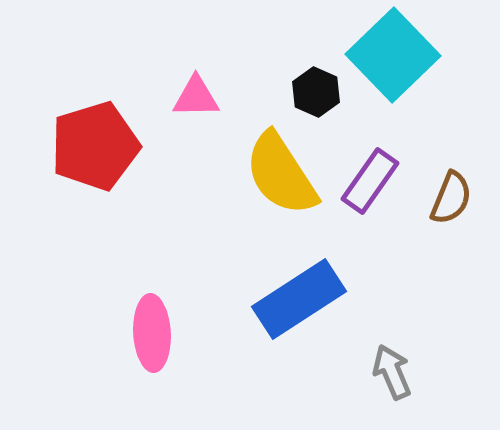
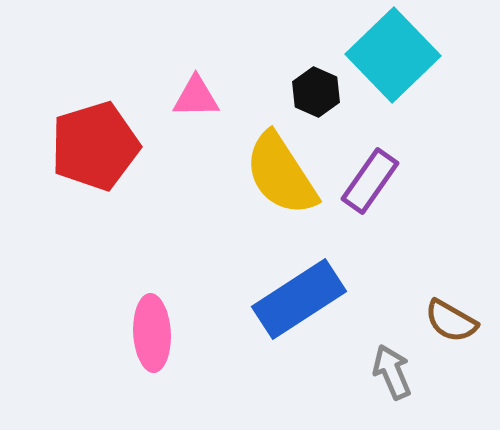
brown semicircle: moved 123 px down; rotated 98 degrees clockwise
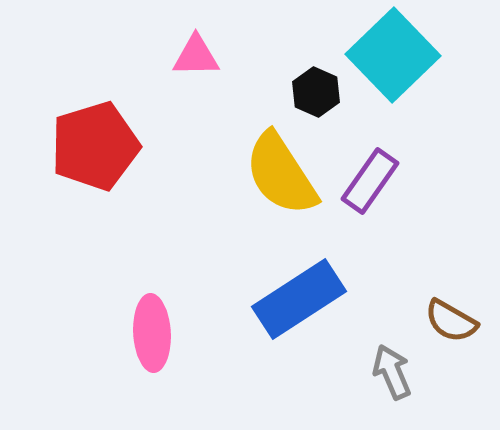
pink triangle: moved 41 px up
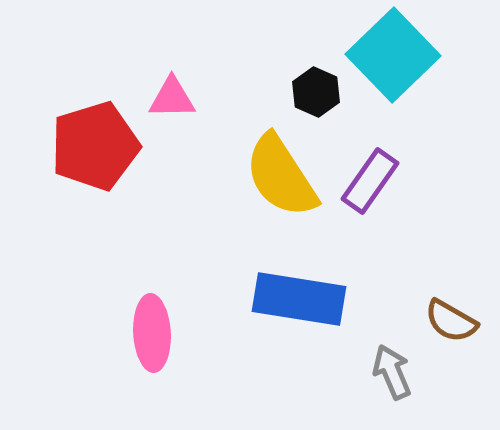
pink triangle: moved 24 px left, 42 px down
yellow semicircle: moved 2 px down
blue rectangle: rotated 42 degrees clockwise
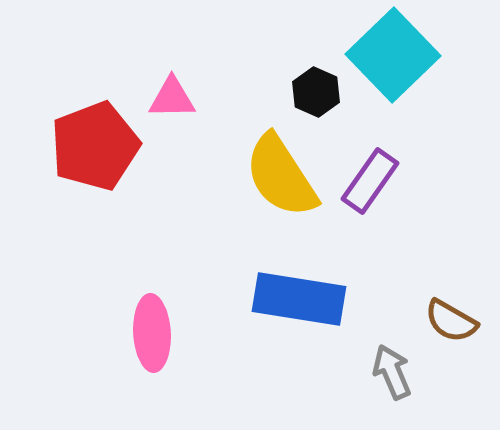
red pentagon: rotated 4 degrees counterclockwise
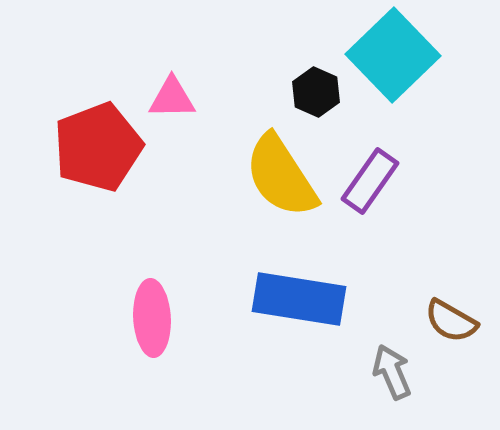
red pentagon: moved 3 px right, 1 px down
pink ellipse: moved 15 px up
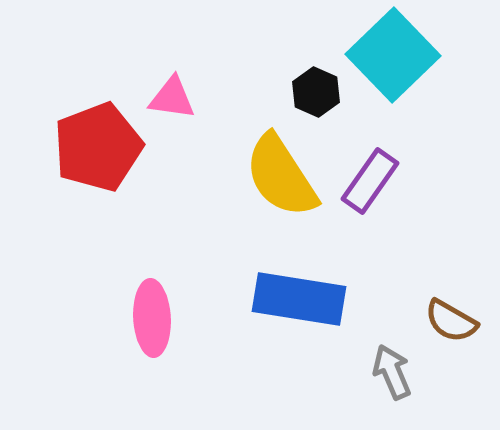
pink triangle: rotated 9 degrees clockwise
